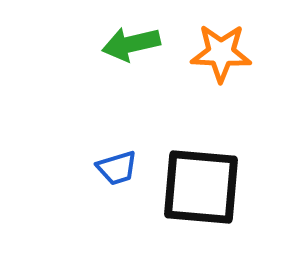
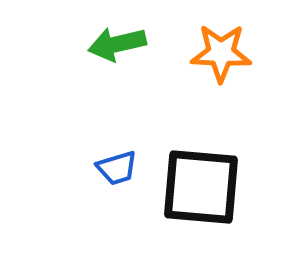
green arrow: moved 14 px left
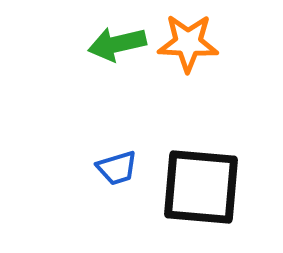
orange star: moved 33 px left, 10 px up
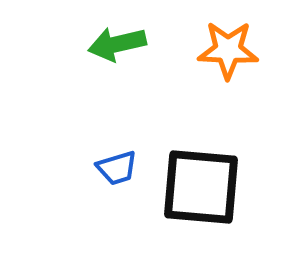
orange star: moved 40 px right, 7 px down
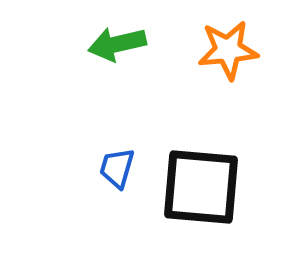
orange star: rotated 8 degrees counterclockwise
blue trapezoid: rotated 123 degrees clockwise
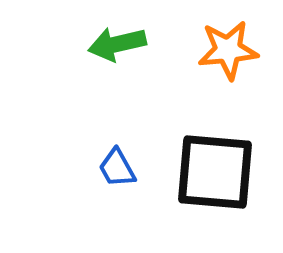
blue trapezoid: rotated 45 degrees counterclockwise
black square: moved 14 px right, 15 px up
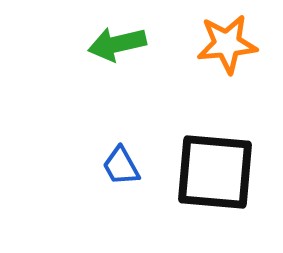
orange star: moved 1 px left, 6 px up
blue trapezoid: moved 4 px right, 2 px up
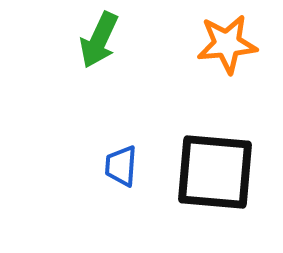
green arrow: moved 18 px left, 4 px up; rotated 52 degrees counterclockwise
blue trapezoid: rotated 33 degrees clockwise
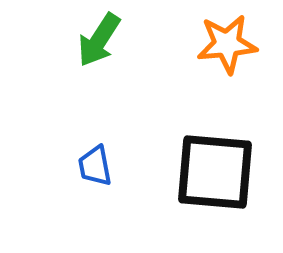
green arrow: rotated 8 degrees clockwise
blue trapezoid: moved 26 px left; rotated 15 degrees counterclockwise
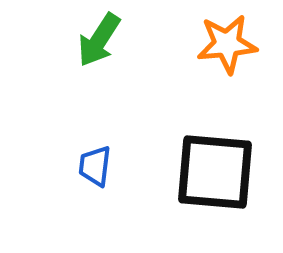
blue trapezoid: rotated 18 degrees clockwise
